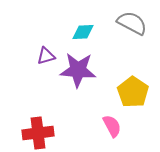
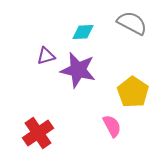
purple star: rotated 9 degrees clockwise
red cross: rotated 28 degrees counterclockwise
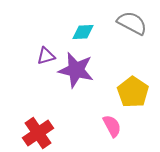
purple star: moved 2 px left
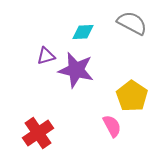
yellow pentagon: moved 1 px left, 4 px down
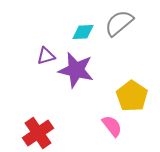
gray semicircle: moved 13 px left; rotated 68 degrees counterclockwise
pink semicircle: rotated 10 degrees counterclockwise
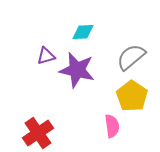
gray semicircle: moved 12 px right, 34 px down
purple star: moved 1 px right
pink semicircle: rotated 30 degrees clockwise
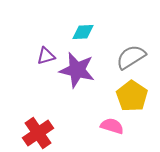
gray semicircle: rotated 8 degrees clockwise
pink semicircle: rotated 65 degrees counterclockwise
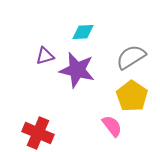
purple triangle: moved 1 px left
pink semicircle: rotated 35 degrees clockwise
red cross: rotated 32 degrees counterclockwise
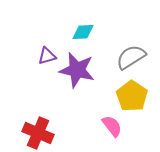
purple triangle: moved 2 px right
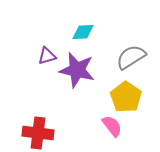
yellow pentagon: moved 6 px left, 1 px down
red cross: rotated 16 degrees counterclockwise
